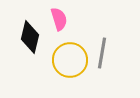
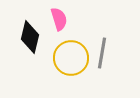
yellow circle: moved 1 px right, 2 px up
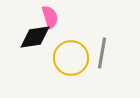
pink semicircle: moved 9 px left, 2 px up
black diamond: moved 5 px right; rotated 68 degrees clockwise
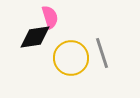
gray line: rotated 28 degrees counterclockwise
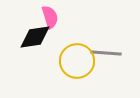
gray line: moved 4 px right; rotated 68 degrees counterclockwise
yellow circle: moved 6 px right, 3 px down
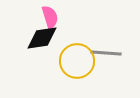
black diamond: moved 7 px right, 1 px down
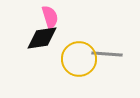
gray line: moved 1 px right, 1 px down
yellow circle: moved 2 px right, 2 px up
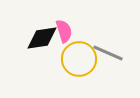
pink semicircle: moved 14 px right, 14 px down
gray line: moved 1 px right, 1 px up; rotated 20 degrees clockwise
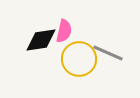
pink semicircle: rotated 30 degrees clockwise
black diamond: moved 1 px left, 2 px down
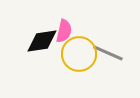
black diamond: moved 1 px right, 1 px down
yellow circle: moved 5 px up
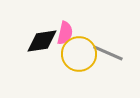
pink semicircle: moved 1 px right, 2 px down
